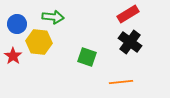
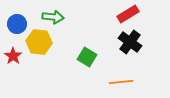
green square: rotated 12 degrees clockwise
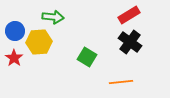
red rectangle: moved 1 px right, 1 px down
blue circle: moved 2 px left, 7 px down
yellow hexagon: rotated 10 degrees counterclockwise
red star: moved 1 px right, 2 px down
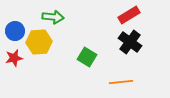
red star: rotated 24 degrees clockwise
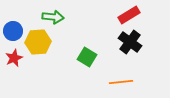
blue circle: moved 2 px left
yellow hexagon: moved 1 px left
red star: rotated 12 degrees counterclockwise
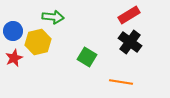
yellow hexagon: rotated 10 degrees counterclockwise
orange line: rotated 15 degrees clockwise
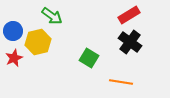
green arrow: moved 1 px left, 1 px up; rotated 30 degrees clockwise
green square: moved 2 px right, 1 px down
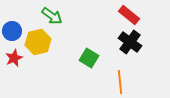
red rectangle: rotated 70 degrees clockwise
blue circle: moved 1 px left
orange line: moved 1 px left; rotated 75 degrees clockwise
